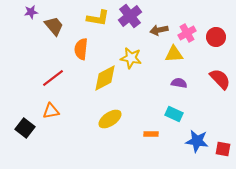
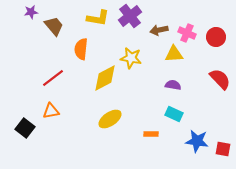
pink cross: rotated 36 degrees counterclockwise
purple semicircle: moved 6 px left, 2 px down
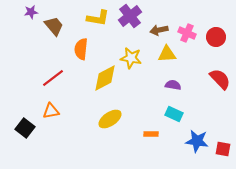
yellow triangle: moved 7 px left
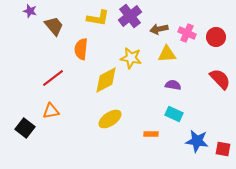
purple star: moved 1 px left, 1 px up; rotated 24 degrees clockwise
brown arrow: moved 1 px up
yellow diamond: moved 1 px right, 2 px down
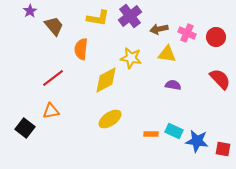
purple star: rotated 24 degrees clockwise
yellow triangle: rotated 12 degrees clockwise
cyan rectangle: moved 17 px down
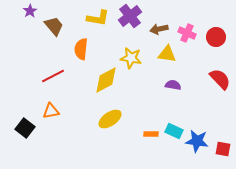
red line: moved 2 px up; rotated 10 degrees clockwise
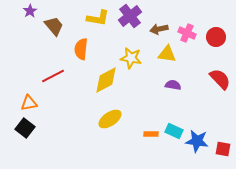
orange triangle: moved 22 px left, 8 px up
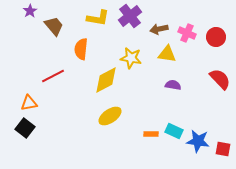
yellow ellipse: moved 3 px up
blue star: moved 1 px right
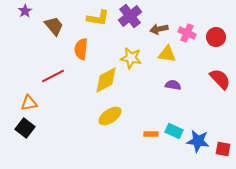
purple star: moved 5 px left
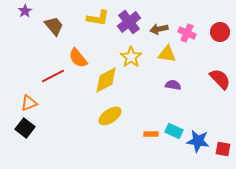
purple cross: moved 1 px left, 6 px down
red circle: moved 4 px right, 5 px up
orange semicircle: moved 3 px left, 9 px down; rotated 45 degrees counterclockwise
yellow star: moved 1 px up; rotated 25 degrees clockwise
orange triangle: rotated 12 degrees counterclockwise
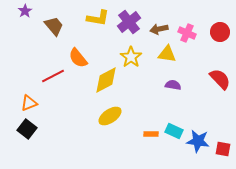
black square: moved 2 px right, 1 px down
